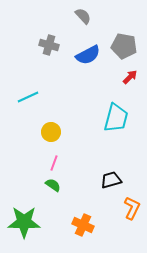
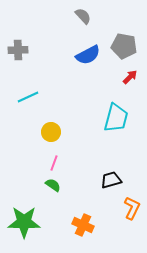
gray cross: moved 31 px left, 5 px down; rotated 18 degrees counterclockwise
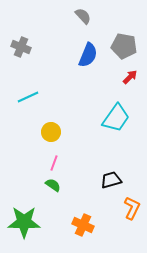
gray cross: moved 3 px right, 3 px up; rotated 24 degrees clockwise
blue semicircle: rotated 40 degrees counterclockwise
cyan trapezoid: rotated 20 degrees clockwise
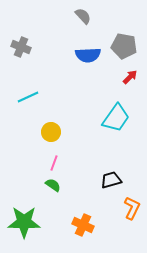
blue semicircle: rotated 65 degrees clockwise
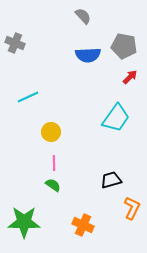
gray cross: moved 6 px left, 4 px up
pink line: rotated 21 degrees counterclockwise
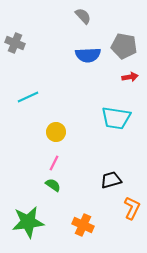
red arrow: rotated 35 degrees clockwise
cyan trapezoid: rotated 64 degrees clockwise
yellow circle: moved 5 px right
pink line: rotated 28 degrees clockwise
green star: moved 4 px right; rotated 8 degrees counterclockwise
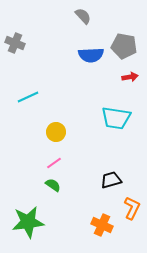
blue semicircle: moved 3 px right
pink line: rotated 28 degrees clockwise
orange cross: moved 19 px right
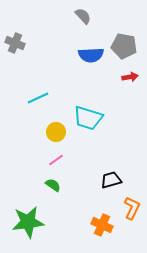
cyan line: moved 10 px right, 1 px down
cyan trapezoid: moved 28 px left; rotated 8 degrees clockwise
pink line: moved 2 px right, 3 px up
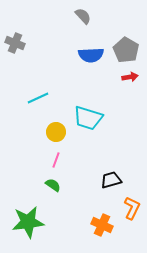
gray pentagon: moved 2 px right, 4 px down; rotated 20 degrees clockwise
pink line: rotated 35 degrees counterclockwise
